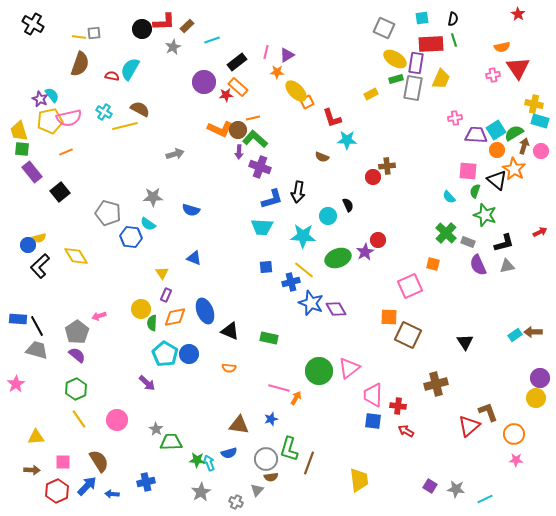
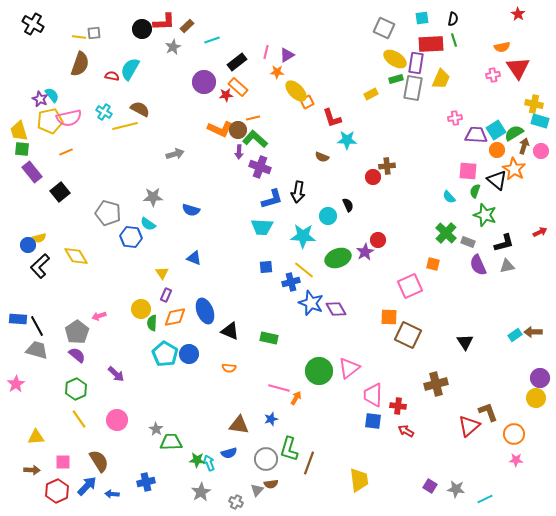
purple arrow at (147, 383): moved 31 px left, 9 px up
brown semicircle at (271, 477): moved 7 px down
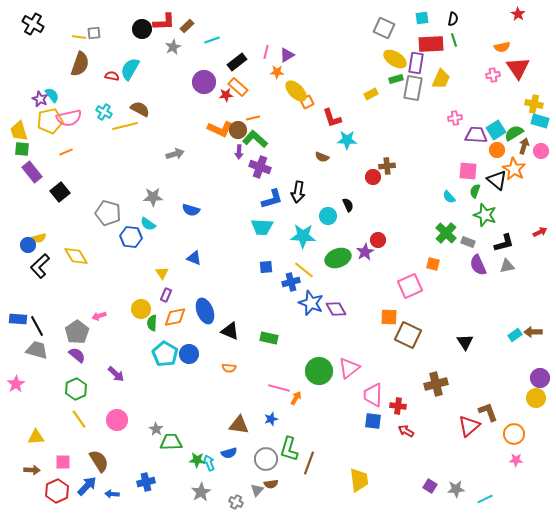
gray star at (456, 489): rotated 12 degrees counterclockwise
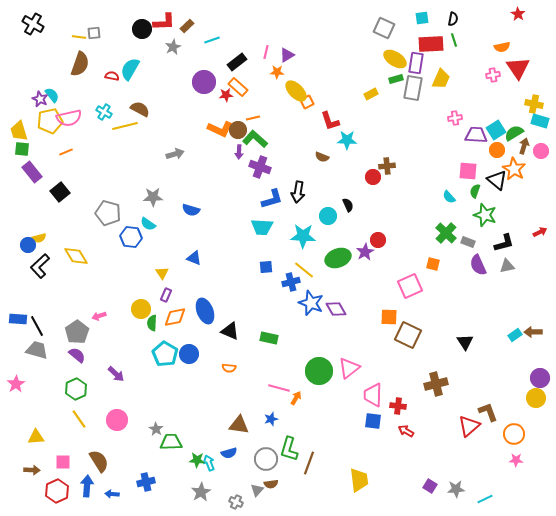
red L-shape at (332, 118): moved 2 px left, 3 px down
blue arrow at (87, 486): rotated 40 degrees counterclockwise
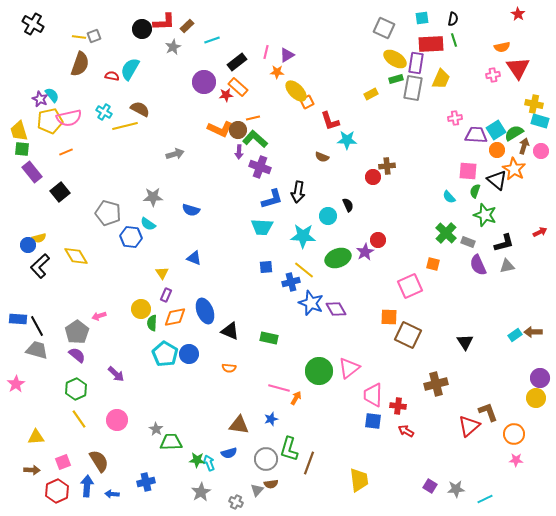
gray square at (94, 33): moved 3 px down; rotated 16 degrees counterclockwise
pink square at (63, 462): rotated 21 degrees counterclockwise
